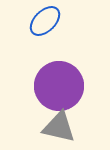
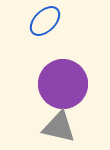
purple circle: moved 4 px right, 2 px up
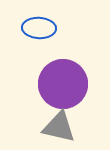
blue ellipse: moved 6 px left, 7 px down; rotated 48 degrees clockwise
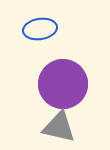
blue ellipse: moved 1 px right, 1 px down; rotated 12 degrees counterclockwise
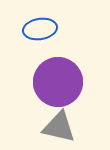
purple circle: moved 5 px left, 2 px up
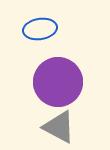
gray triangle: rotated 15 degrees clockwise
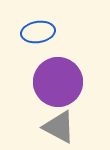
blue ellipse: moved 2 px left, 3 px down
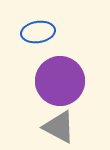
purple circle: moved 2 px right, 1 px up
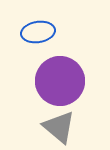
gray triangle: rotated 12 degrees clockwise
